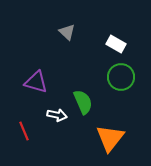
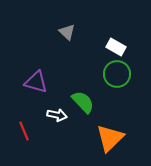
white rectangle: moved 3 px down
green circle: moved 4 px left, 3 px up
green semicircle: rotated 20 degrees counterclockwise
orange triangle: rotated 8 degrees clockwise
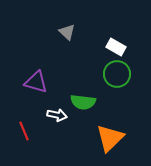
green semicircle: rotated 140 degrees clockwise
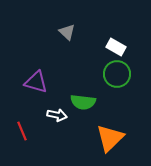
red line: moved 2 px left
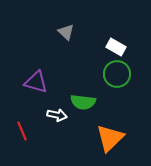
gray triangle: moved 1 px left
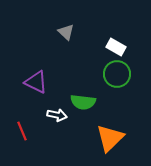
purple triangle: rotated 10 degrees clockwise
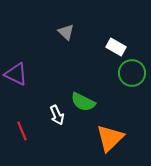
green circle: moved 15 px right, 1 px up
purple triangle: moved 20 px left, 8 px up
green semicircle: rotated 20 degrees clockwise
white arrow: rotated 54 degrees clockwise
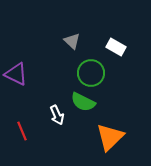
gray triangle: moved 6 px right, 9 px down
green circle: moved 41 px left
orange triangle: moved 1 px up
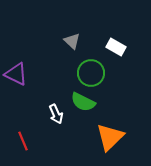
white arrow: moved 1 px left, 1 px up
red line: moved 1 px right, 10 px down
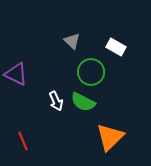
green circle: moved 1 px up
white arrow: moved 13 px up
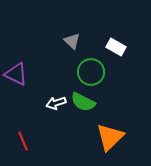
white arrow: moved 2 px down; rotated 96 degrees clockwise
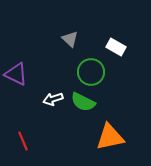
gray triangle: moved 2 px left, 2 px up
white arrow: moved 3 px left, 4 px up
orange triangle: rotated 32 degrees clockwise
